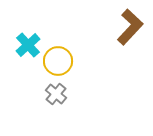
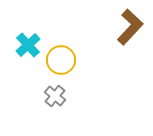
yellow circle: moved 3 px right, 1 px up
gray cross: moved 1 px left, 2 px down
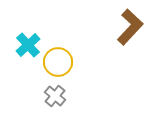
yellow circle: moved 3 px left, 2 px down
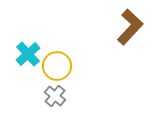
cyan cross: moved 9 px down
yellow circle: moved 1 px left, 4 px down
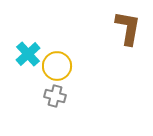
brown L-shape: moved 2 px left, 1 px down; rotated 33 degrees counterclockwise
gray cross: rotated 25 degrees counterclockwise
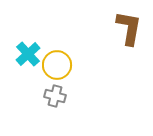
brown L-shape: moved 1 px right
yellow circle: moved 1 px up
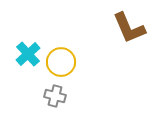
brown L-shape: rotated 147 degrees clockwise
yellow circle: moved 4 px right, 3 px up
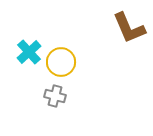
cyan cross: moved 1 px right, 2 px up
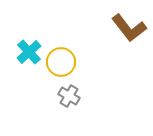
brown L-shape: rotated 15 degrees counterclockwise
gray cross: moved 14 px right; rotated 15 degrees clockwise
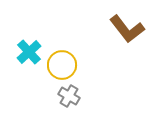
brown L-shape: moved 2 px left, 1 px down
yellow circle: moved 1 px right, 3 px down
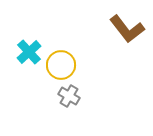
yellow circle: moved 1 px left
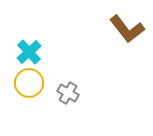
yellow circle: moved 32 px left, 18 px down
gray cross: moved 1 px left, 3 px up
